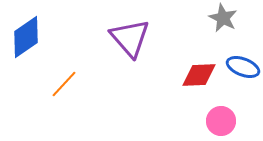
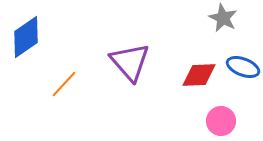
purple triangle: moved 24 px down
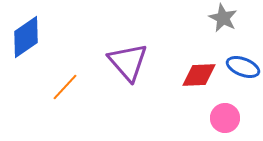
purple triangle: moved 2 px left
orange line: moved 1 px right, 3 px down
pink circle: moved 4 px right, 3 px up
